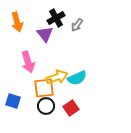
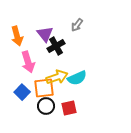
black cross: moved 28 px down
orange arrow: moved 14 px down
blue square: moved 9 px right, 9 px up; rotated 28 degrees clockwise
red square: moved 2 px left; rotated 21 degrees clockwise
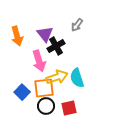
pink arrow: moved 11 px right, 1 px up
cyan semicircle: rotated 96 degrees clockwise
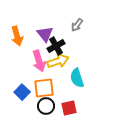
yellow arrow: moved 1 px right, 16 px up
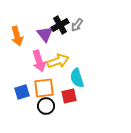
black cross: moved 4 px right, 21 px up
blue square: rotated 28 degrees clockwise
red square: moved 12 px up
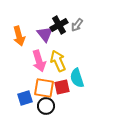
black cross: moved 1 px left
orange arrow: moved 2 px right
yellow arrow: rotated 95 degrees counterclockwise
orange square: rotated 15 degrees clockwise
blue square: moved 3 px right, 6 px down
red square: moved 7 px left, 9 px up
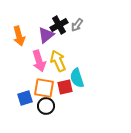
purple triangle: moved 1 px right, 1 px down; rotated 30 degrees clockwise
red square: moved 3 px right
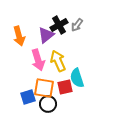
pink arrow: moved 1 px left, 1 px up
blue square: moved 3 px right, 1 px up
black circle: moved 2 px right, 2 px up
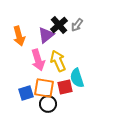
black cross: rotated 12 degrees counterclockwise
blue square: moved 2 px left, 4 px up
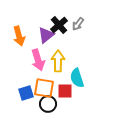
gray arrow: moved 1 px right, 1 px up
yellow arrow: rotated 25 degrees clockwise
red square: moved 4 px down; rotated 14 degrees clockwise
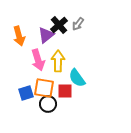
cyan semicircle: rotated 18 degrees counterclockwise
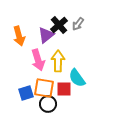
red square: moved 1 px left, 2 px up
